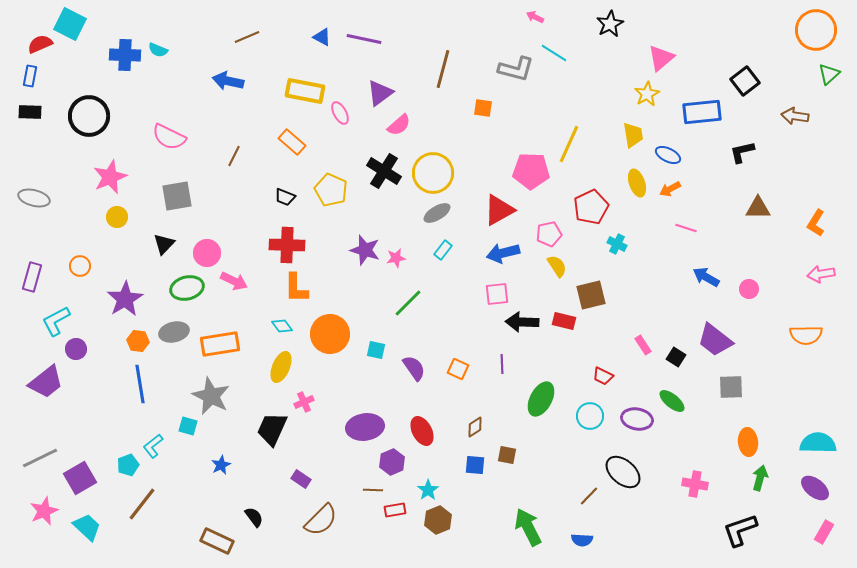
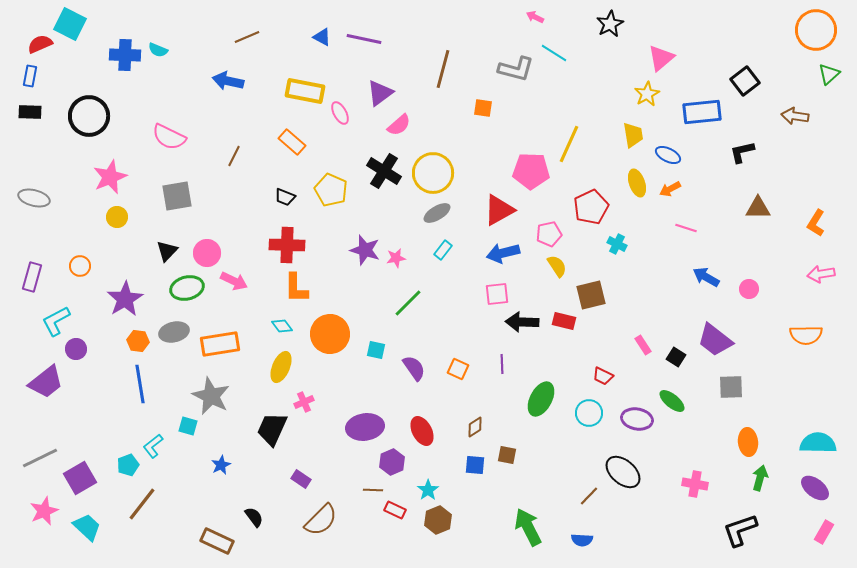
black triangle at (164, 244): moved 3 px right, 7 px down
cyan circle at (590, 416): moved 1 px left, 3 px up
red rectangle at (395, 510): rotated 35 degrees clockwise
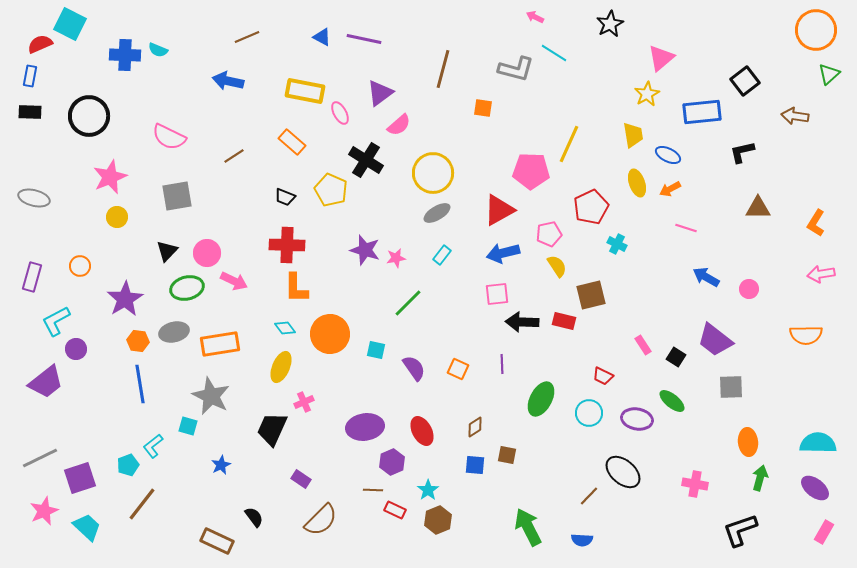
brown line at (234, 156): rotated 30 degrees clockwise
black cross at (384, 171): moved 18 px left, 11 px up
cyan rectangle at (443, 250): moved 1 px left, 5 px down
cyan diamond at (282, 326): moved 3 px right, 2 px down
purple square at (80, 478): rotated 12 degrees clockwise
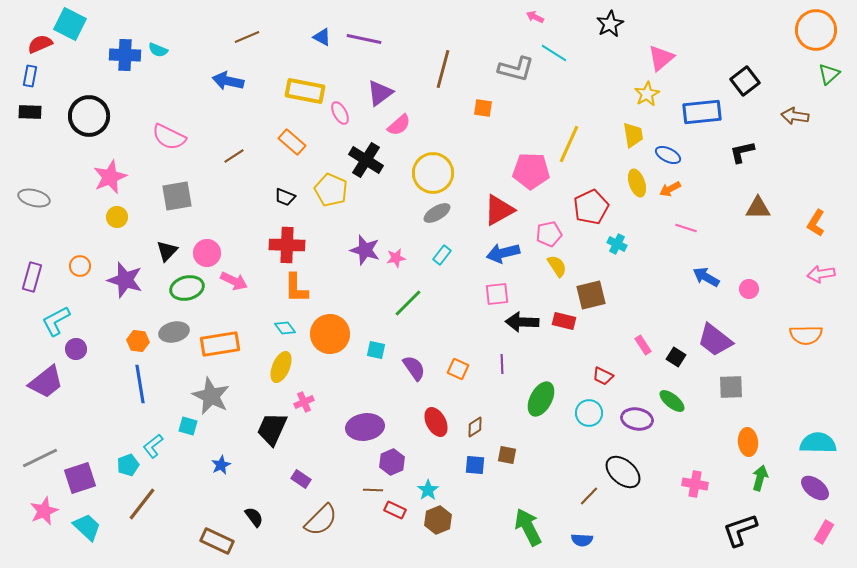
purple star at (125, 299): moved 19 px up; rotated 24 degrees counterclockwise
red ellipse at (422, 431): moved 14 px right, 9 px up
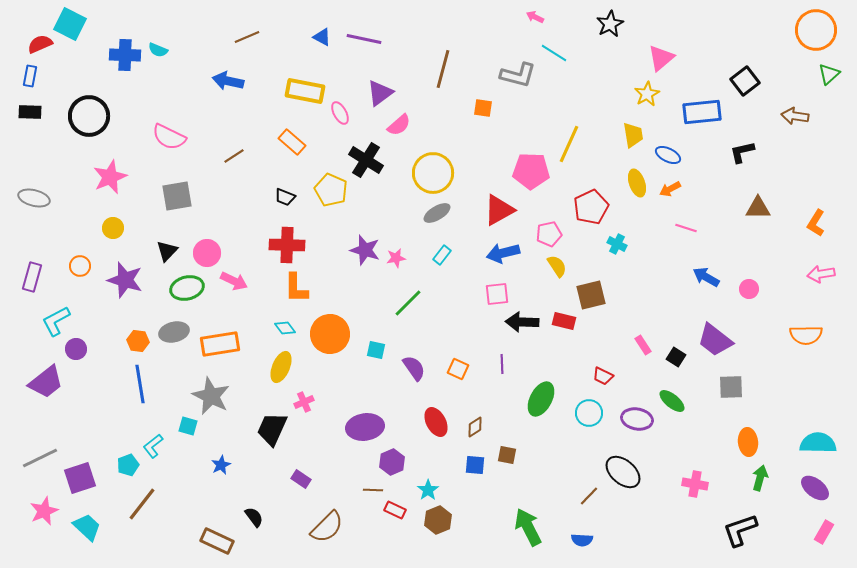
gray L-shape at (516, 69): moved 2 px right, 6 px down
yellow circle at (117, 217): moved 4 px left, 11 px down
brown semicircle at (321, 520): moved 6 px right, 7 px down
